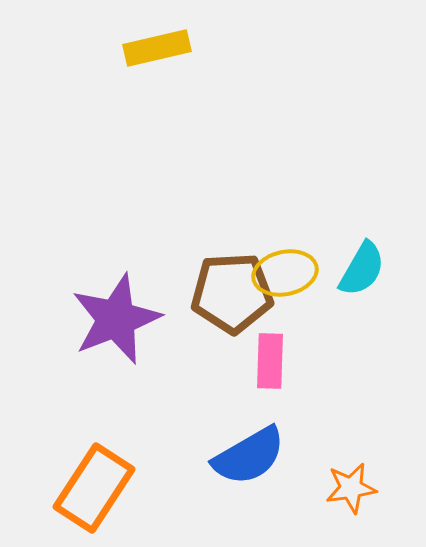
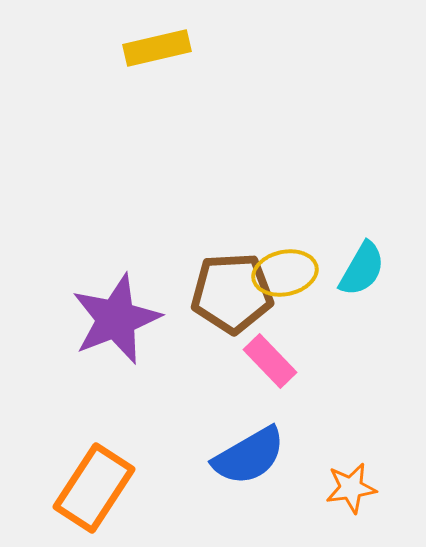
pink rectangle: rotated 46 degrees counterclockwise
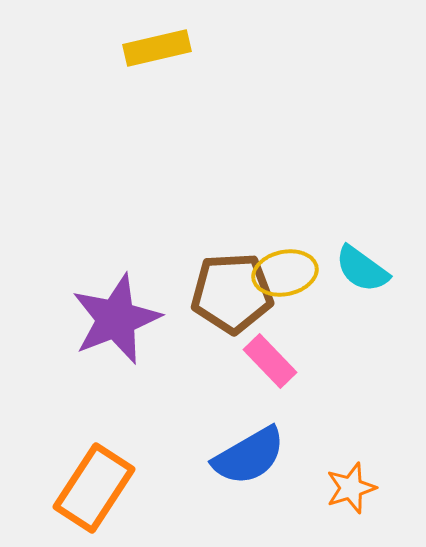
cyan semicircle: rotated 96 degrees clockwise
orange star: rotated 9 degrees counterclockwise
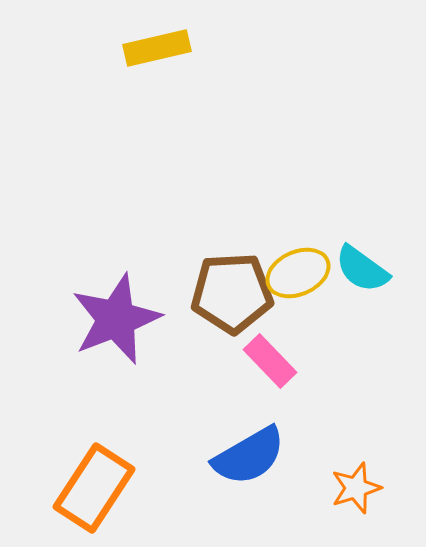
yellow ellipse: moved 13 px right; rotated 12 degrees counterclockwise
orange star: moved 5 px right
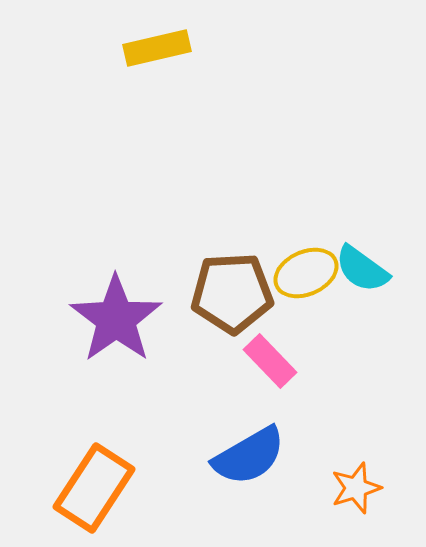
yellow ellipse: moved 8 px right
purple star: rotated 14 degrees counterclockwise
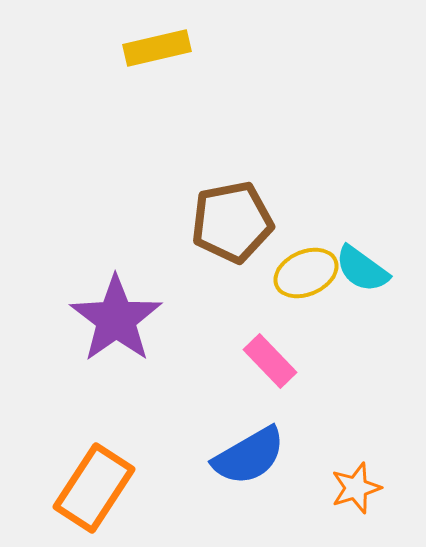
brown pentagon: moved 71 px up; rotated 8 degrees counterclockwise
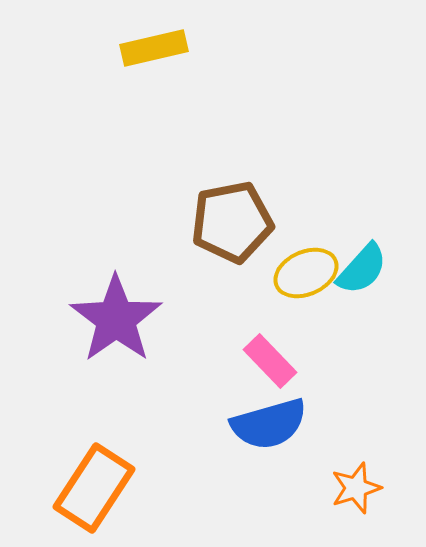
yellow rectangle: moved 3 px left
cyan semicircle: rotated 84 degrees counterclockwise
blue semicircle: moved 20 px right, 32 px up; rotated 14 degrees clockwise
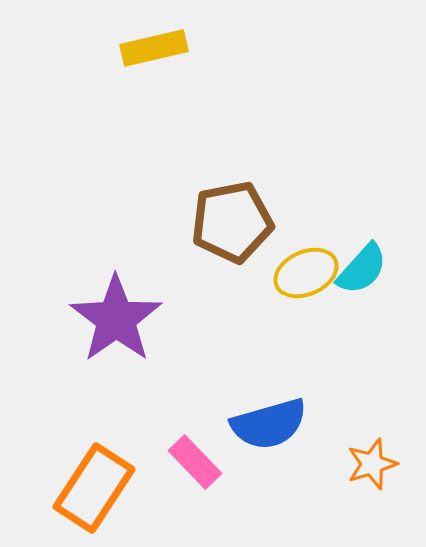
pink rectangle: moved 75 px left, 101 px down
orange star: moved 16 px right, 24 px up
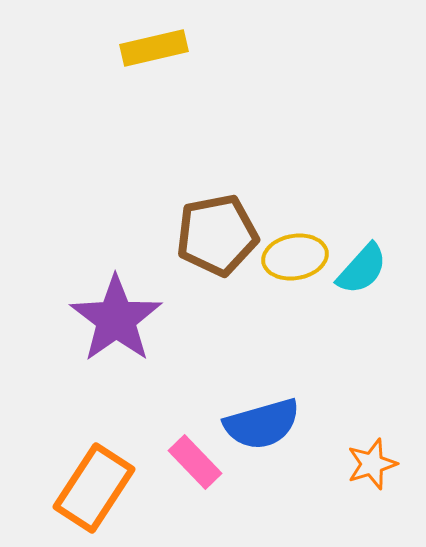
brown pentagon: moved 15 px left, 13 px down
yellow ellipse: moved 11 px left, 16 px up; rotated 14 degrees clockwise
blue semicircle: moved 7 px left
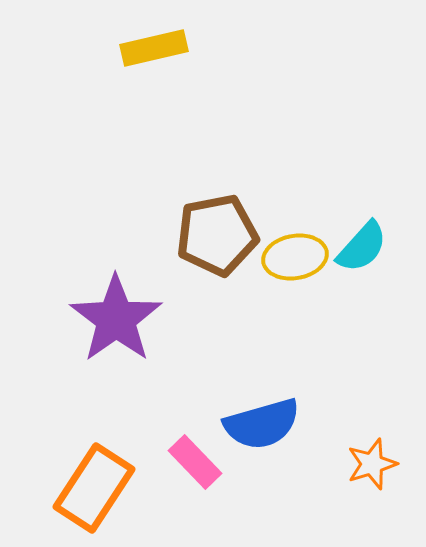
cyan semicircle: moved 22 px up
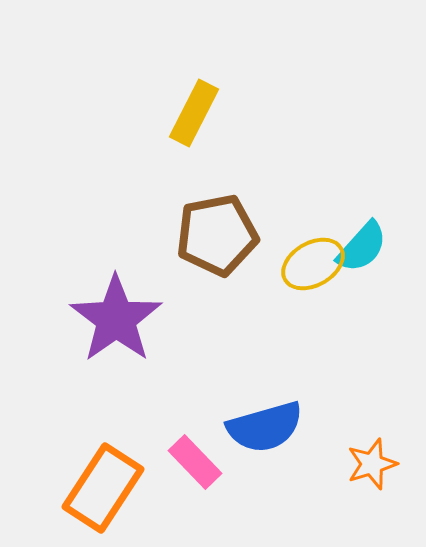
yellow rectangle: moved 40 px right, 65 px down; rotated 50 degrees counterclockwise
yellow ellipse: moved 18 px right, 7 px down; rotated 20 degrees counterclockwise
blue semicircle: moved 3 px right, 3 px down
orange rectangle: moved 9 px right
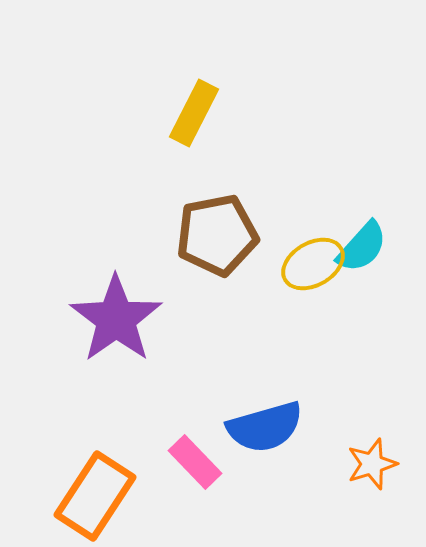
orange rectangle: moved 8 px left, 8 px down
